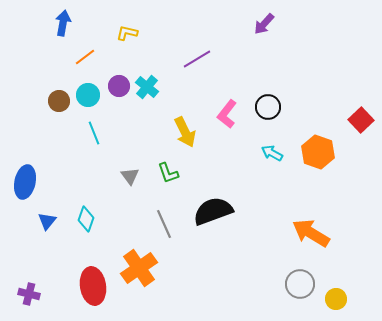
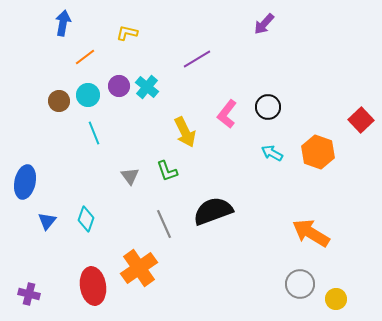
green L-shape: moved 1 px left, 2 px up
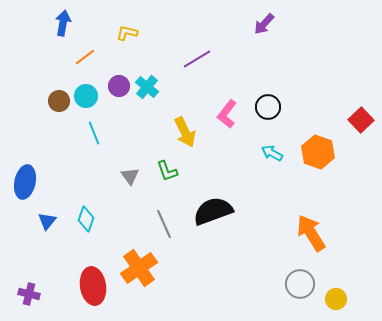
cyan circle: moved 2 px left, 1 px down
orange arrow: rotated 27 degrees clockwise
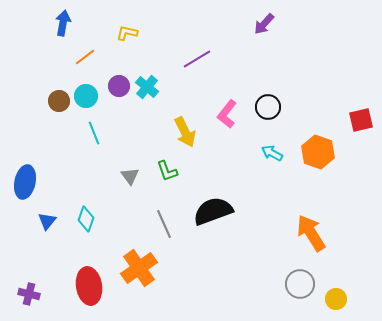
red square: rotated 30 degrees clockwise
red ellipse: moved 4 px left
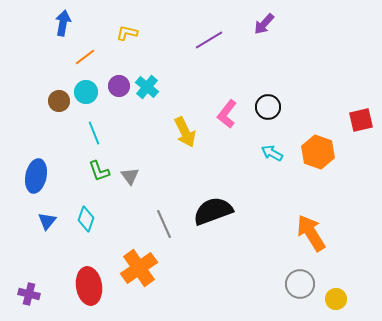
purple line: moved 12 px right, 19 px up
cyan circle: moved 4 px up
green L-shape: moved 68 px left
blue ellipse: moved 11 px right, 6 px up
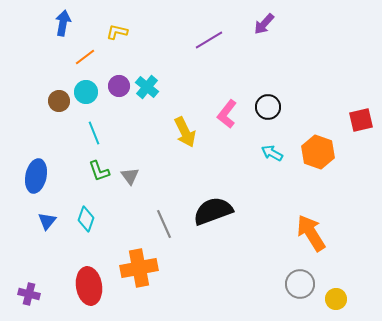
yellow L-shape: moved 10 px left, 1 px up
orange cross: rotated 24 degrees clockwise
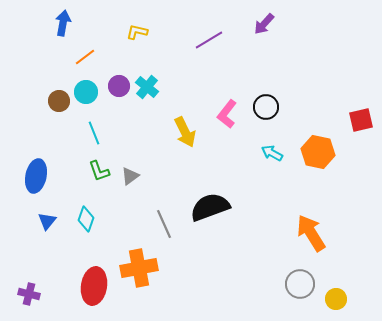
yellow L-shape: moved 20 px right
black circle: moved 2 px left
orange hexagon: rotated 8 degrees counterclockwise
gray triangle: rotated 30 degrees clockwise
black semicircle: moved 3 px left, 4 px up
red ellipse: moved 5 px right; rotated 18 degrees clockwise
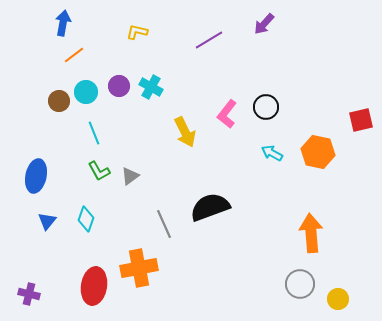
orange line: moved 11 px left, 2 px up
cyan cross: moved 4 px right; rotated 10 degrees counterclockwise
green L-shape: rotated 10 degrees counterclockwise
orange arrow: rotated 27 degrees clockwise
yellow circle: moved 2 px right
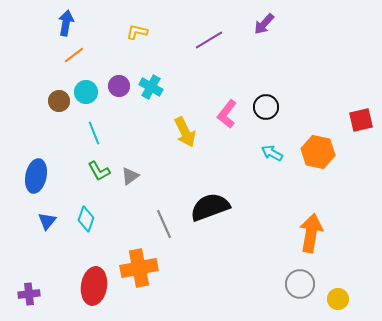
blue arrow: moved 3 px right
orange arrow: rotated 15 degrees clockwise
purple cross: rotated 20 degrees counterclockwise
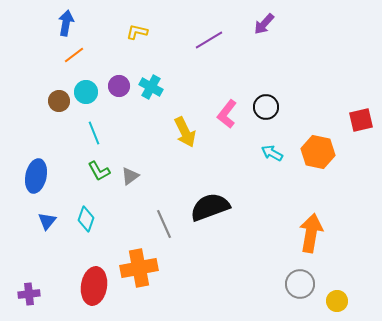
yellow circle: moved 1 px left, 2 px down
